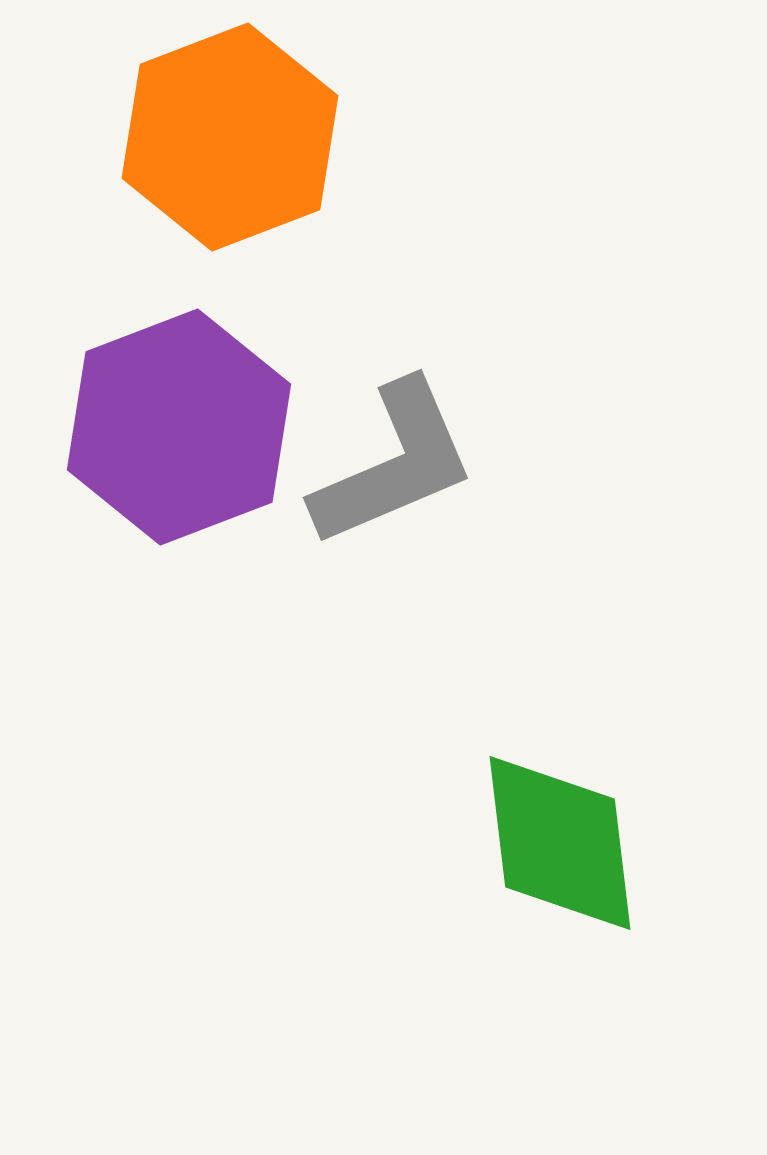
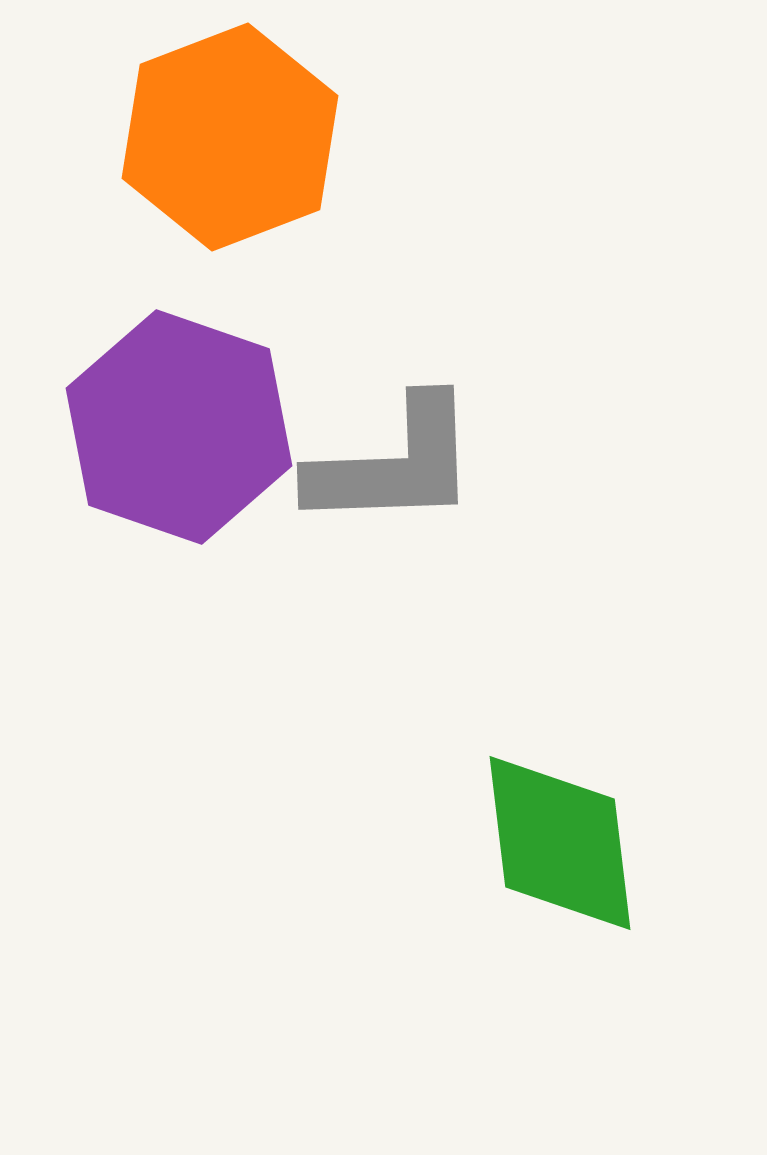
purple hexagon: rotated 20 degrees counterclockwise
gray L-shape: rotated 21 degrees clockwise
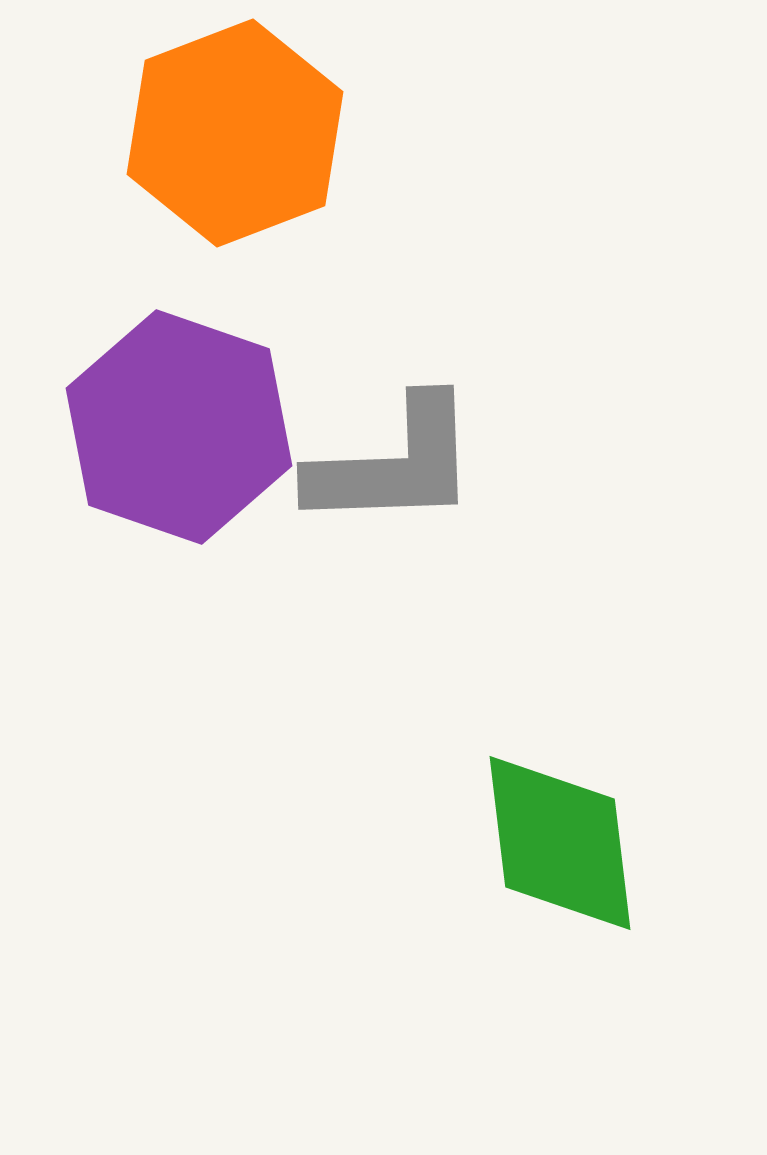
orange hexagon: moved 5 px right, 4 px up
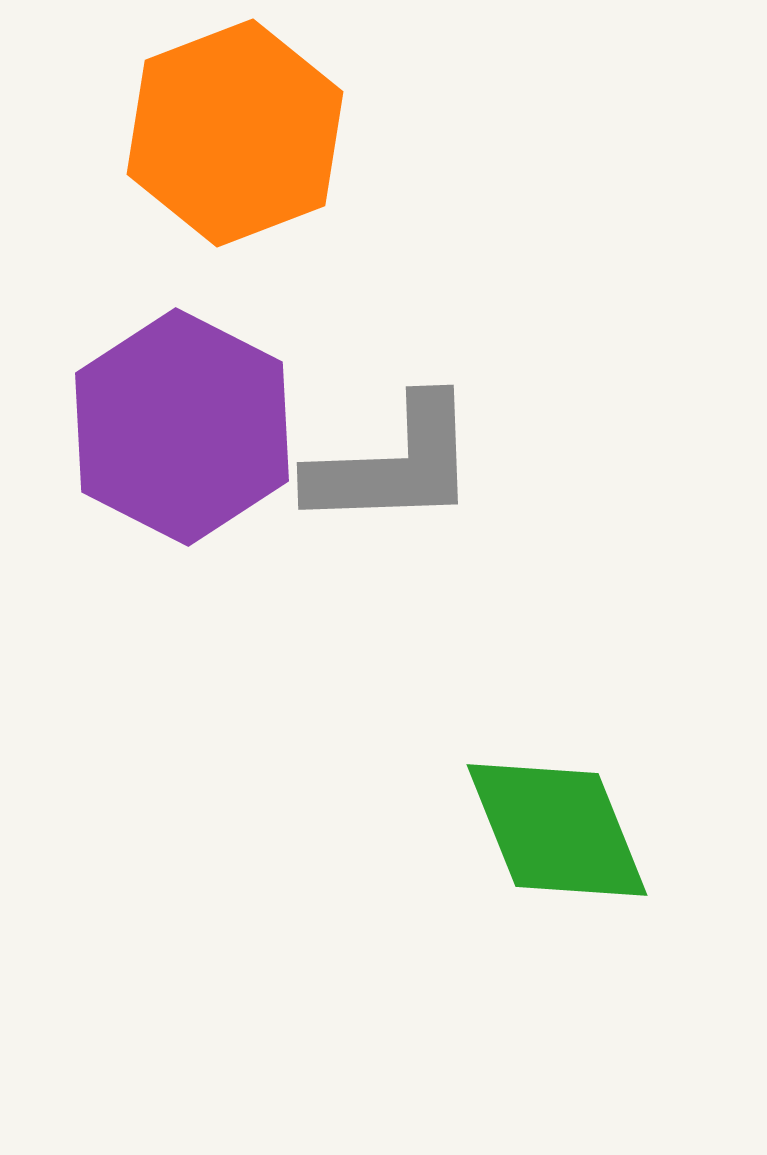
purple hexagon: moved 3 px right; rotated 8 degrees clockwise
green diamond: moved 3 px left, 13 px up; rotated 15 degrees counterclockwise
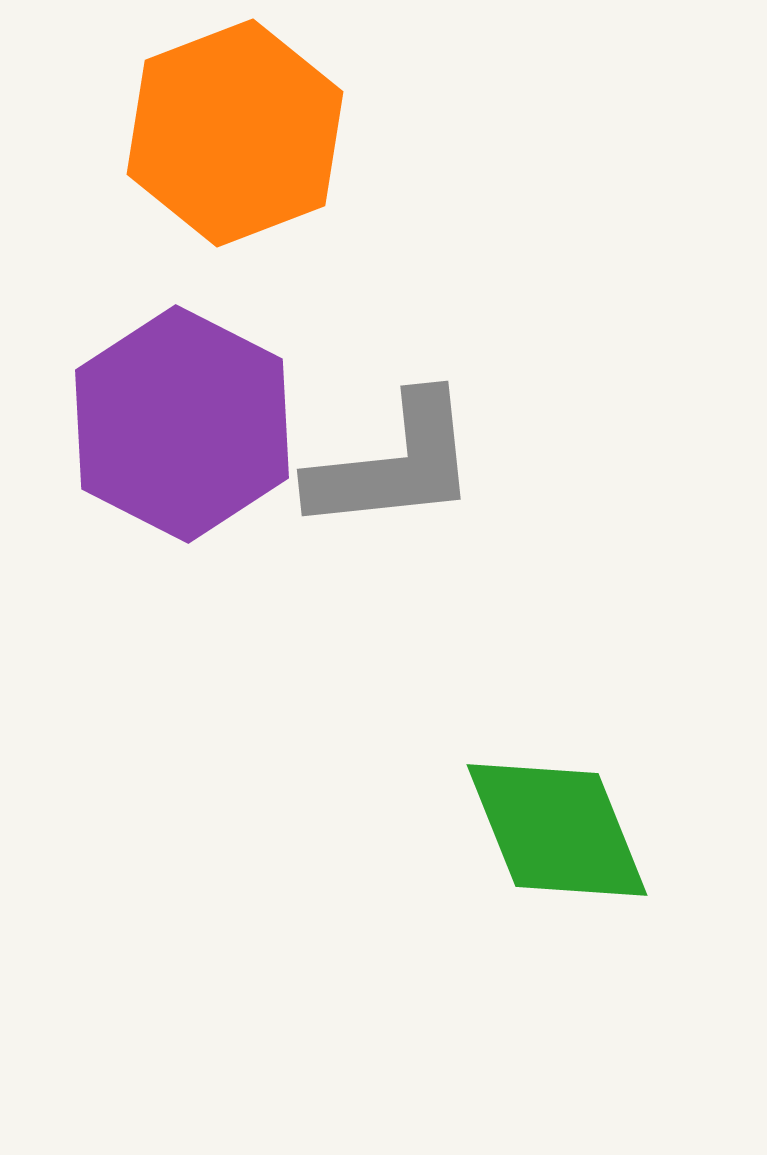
purple hexagon: moved 3 px up
gray L-shape: rotated 4 degrees counterclockwise
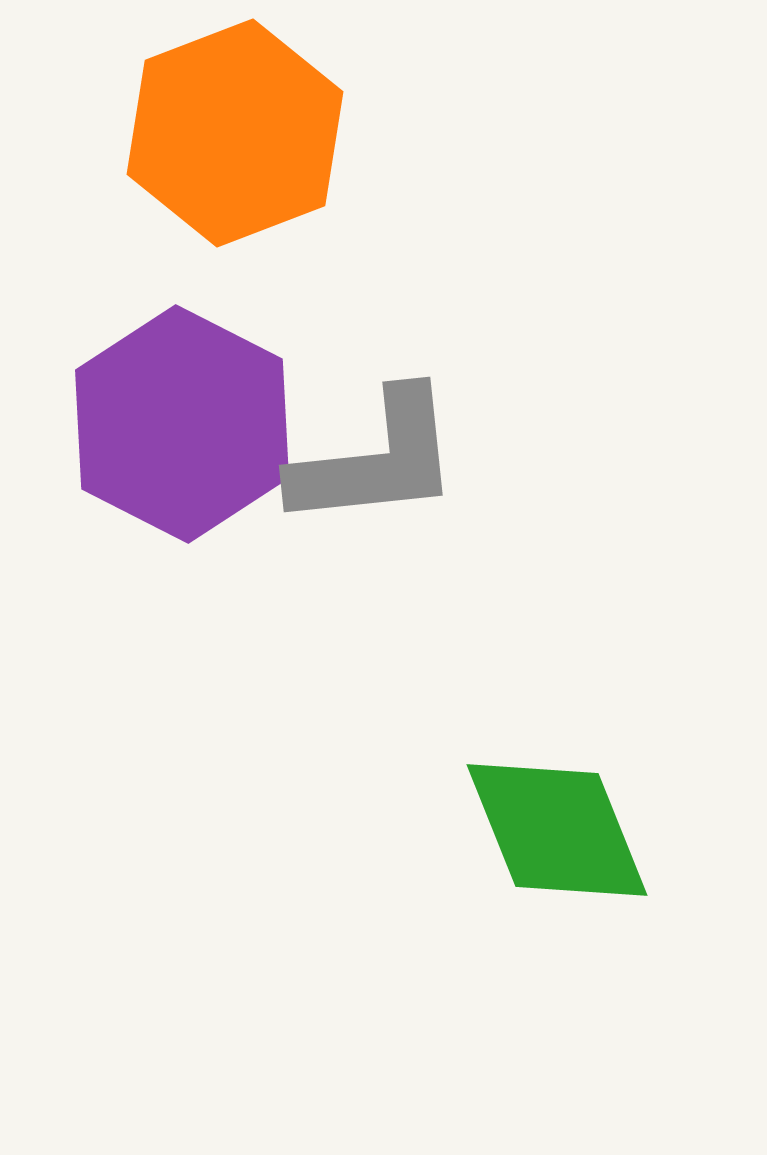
gray L-shape: moved 18 px left, 4 px up
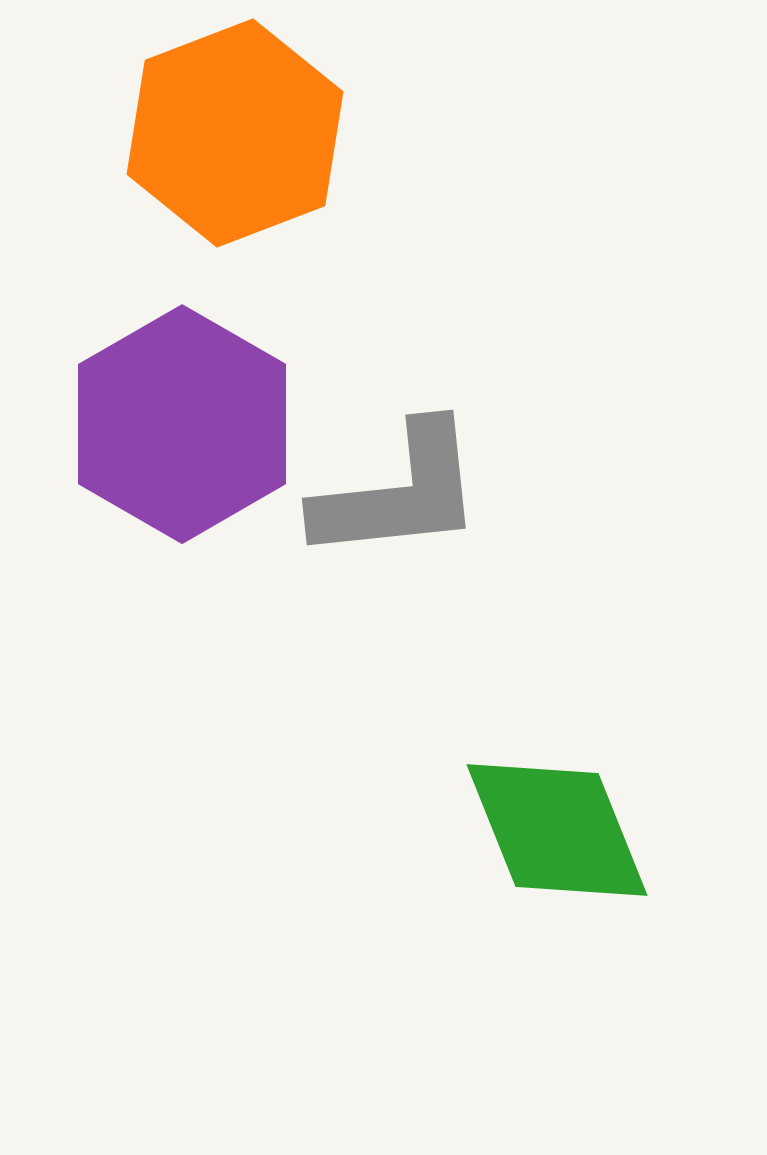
purple hexagon: rotated 3 degrees clockwise
gray L-shape: moved 23 px right, 33 px down
